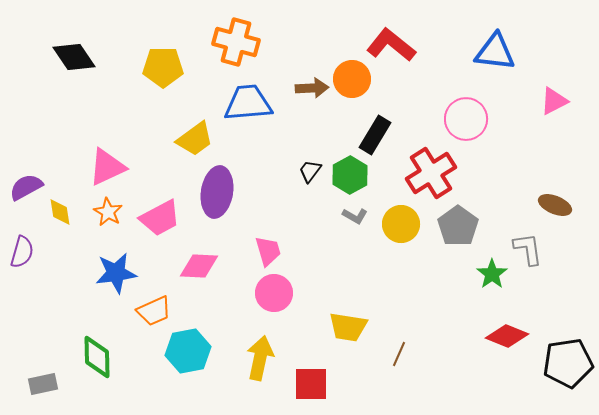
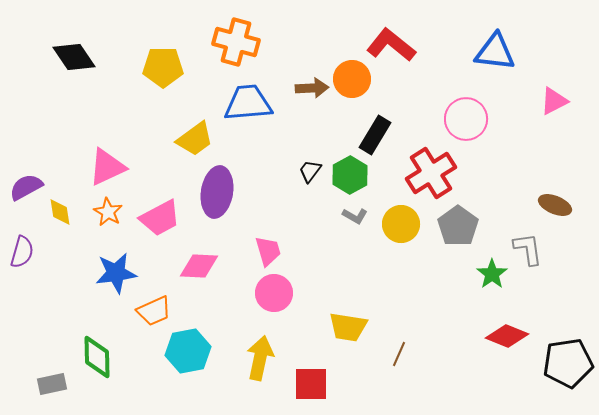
gray rectangle at (43, 384): moved 9 px right
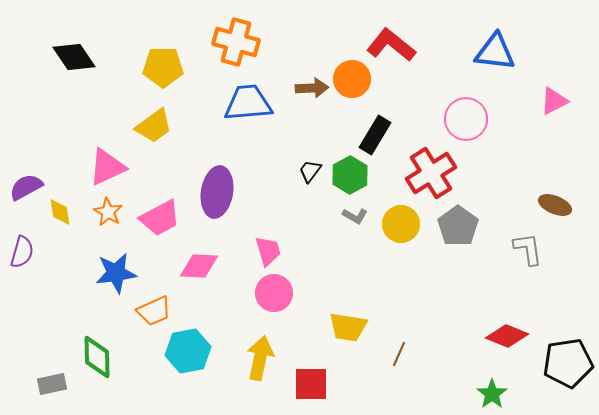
yellow trapezoid at (195, 139): moved 41 px left, 13 px up
green star at (492, 274): moved 120 px down
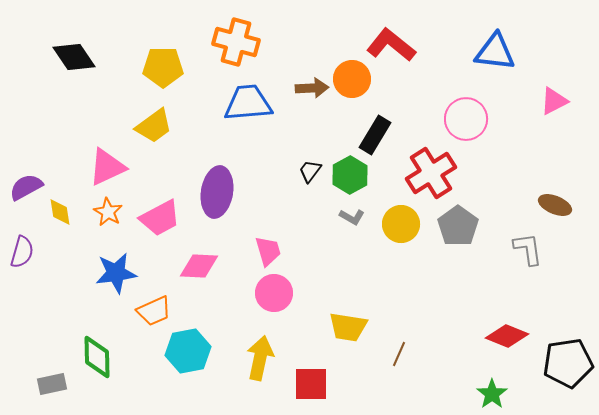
gray L-shape at (355, 216): moved 3 px left, 1 px down
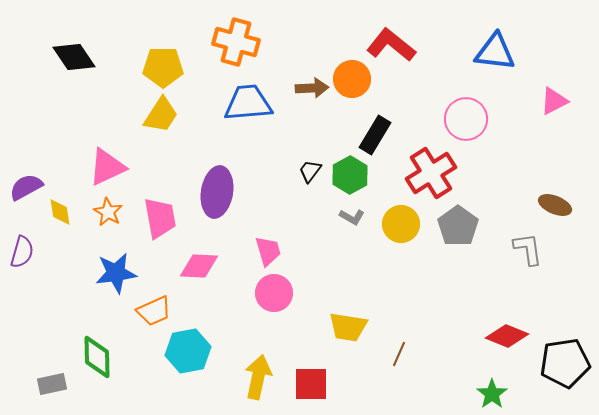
yellow trapezoid at (154, 126): moved 7 px right, 11 px up; rotated 21 degrees counterclockwise
pink trapezoid at (160, 218): rotated 72 degrees counterclockwise
yellow arrow at (260, 358): moved 2 px left, 19 px down
black pentagon at (568, 363): moved 3 px left
